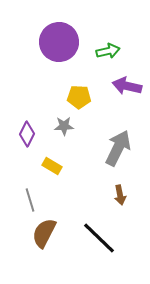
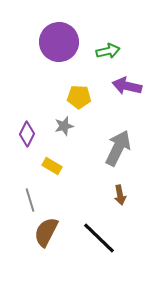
gray star: rotated 12 degrees counterclockwise
brown semicircle: moved 2 px right, 1 px up
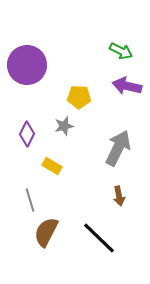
purple circle: moved 32 px left, 23 px down
green arrow: moved 13 px right; rotated 40 degrees clockwise
brown arrow: moved 1 px left, 1 px down
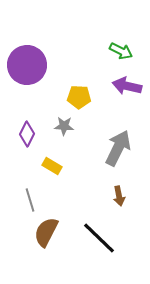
gray star: rotated 18 degrees clockwise
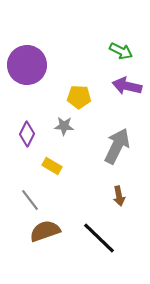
gray arrow: moved 1 px left, 2 px up
gray line: rotated 20 degrees counterclockwise
brown semicircle: moved 1 px left, 1 px up; rotated 44 degrees clockwise
